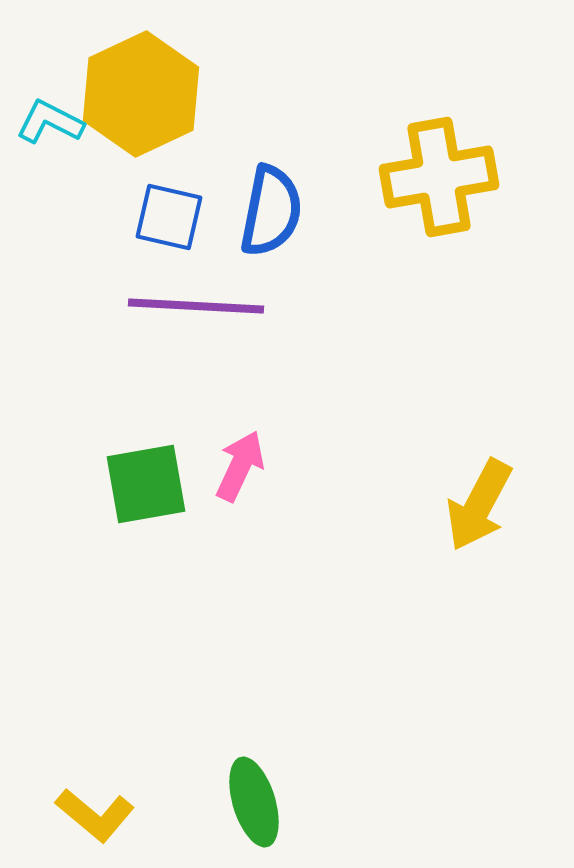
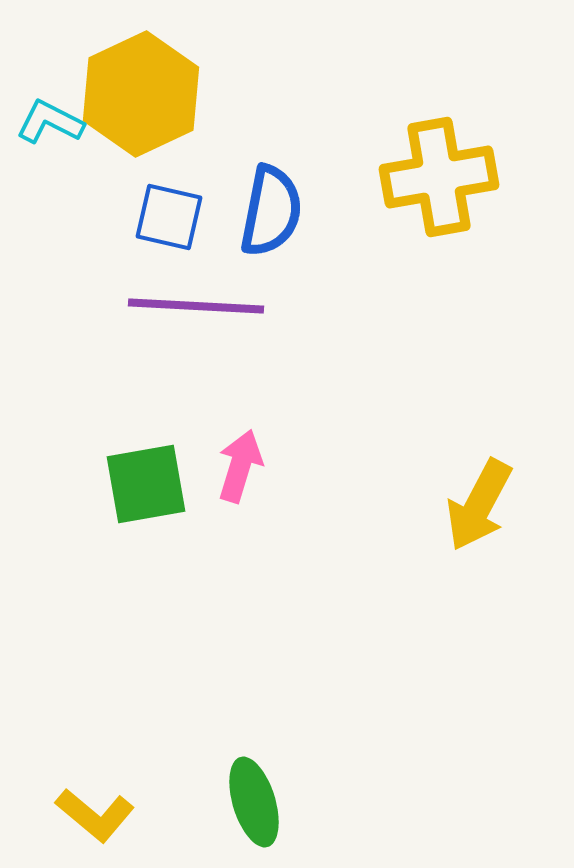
pink arrow: rotated 8 degrees counterclockwise
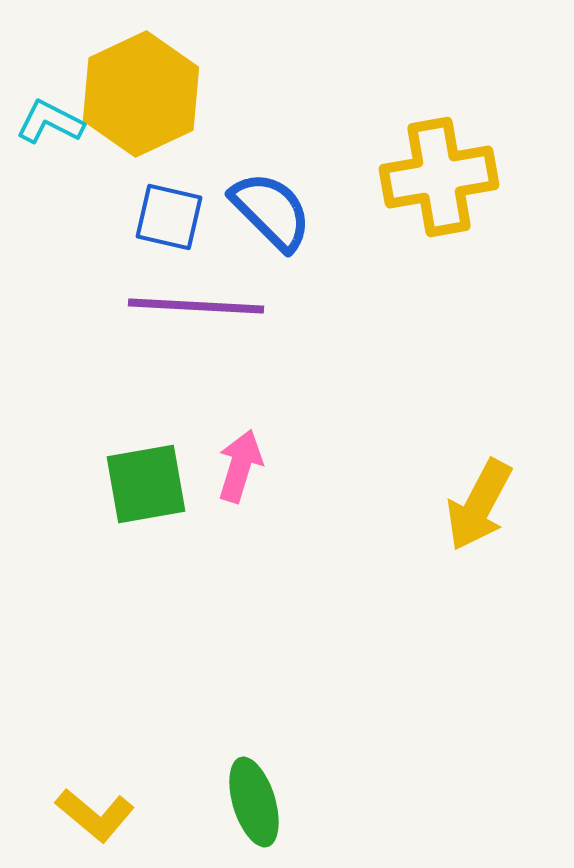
blue semicircle: rotated 56 degrees counterclockwise
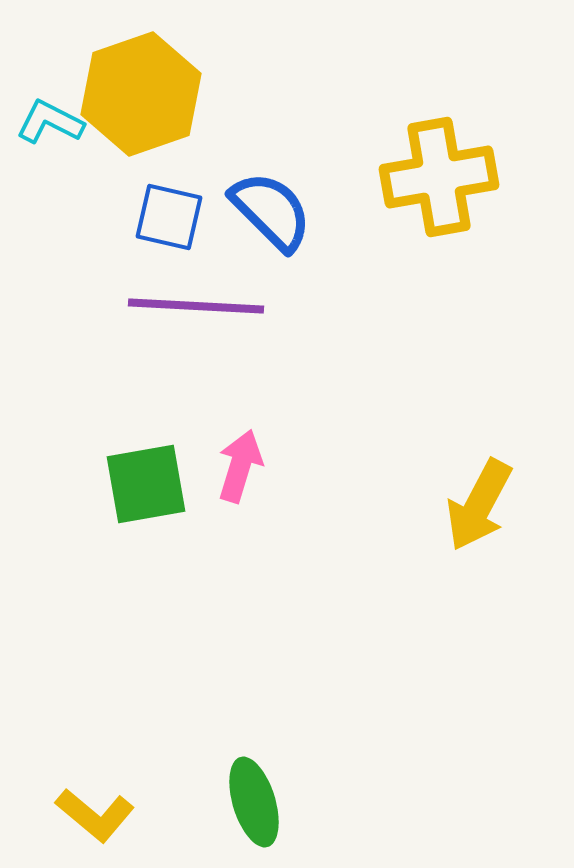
yellow hexagon: rotated 6 degrees clockwise
